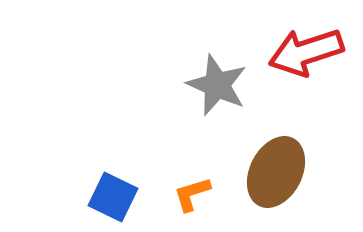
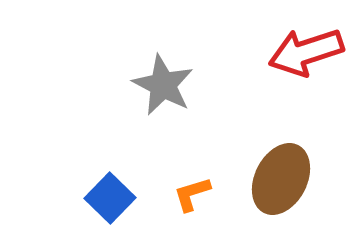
gray star: moved 54 px left; rotated 4 degrees clockwise
brown ellipse: moved 5 px right, 7 px down
blue square: moved 3 px left, 1 px down; rotated 18 degrees clockwise
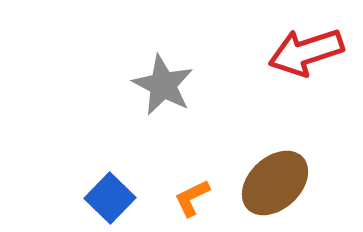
brown ellipse: moved 6 px left, 4 px down; rotated 20 degrees clockwise
orange L-shape: moved 4 px down; rotated 9 degrees counterclockwise
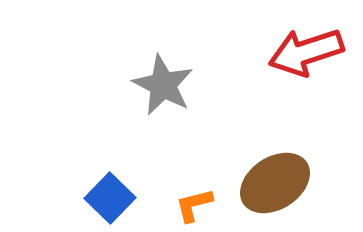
brown ellipse: rotated 10 degrees clockwise
orange L-shape: moved 2 px right, 7 px down; rotated 12 degrees clockwise
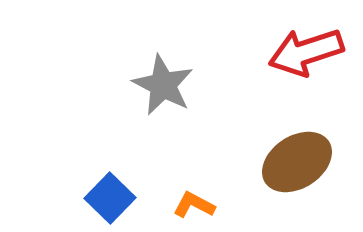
brown ellipse: moved 22 px right, 21 px up
orange L-shape: rotated 42 degrees clockwise
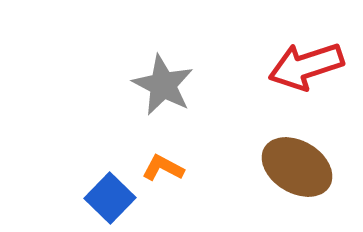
red arrow: moved 14 px down
brown ellipse: moved 5 px down; rotated 64 degrees clockwise
orange L-shape: moved 31 px left, 37 px up
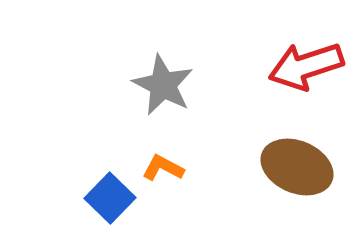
brown ellipse: rotated 8 degrees counterclockwise
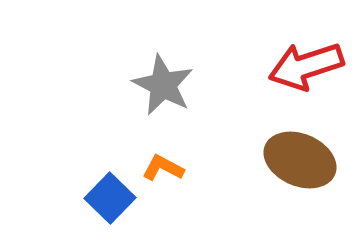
brown ellipse: moved 3 px right, 7 px up
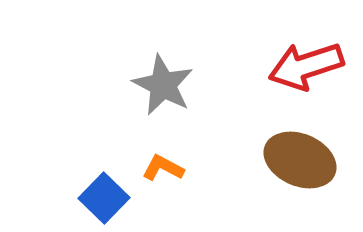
blue square: moved 6 px left
